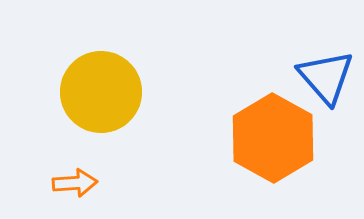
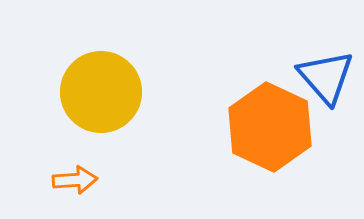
orange hexagon: moved 3 px left, 11 px up; rotated 4 degrees counterclockwise
orange arrow: moved 3 px up
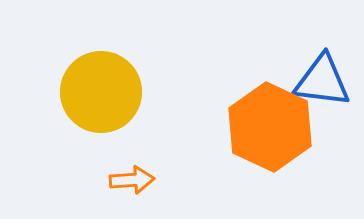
blue triangle: moved 4 px left, 4 px down; rotated 42 degrees counterclockwise
orange arrow: moved 57 px right
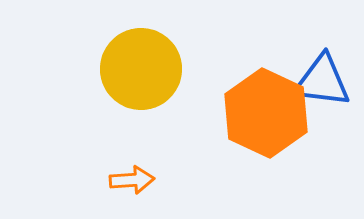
yellow circle: moved 40 px right, 23 px up
orange hexagon: moved 4 px left, 14 px up
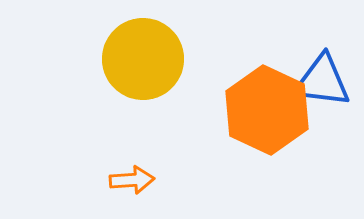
yellow circle: moved 2 px right, 10 px up
orange hexagon: moved 1 px right, 3 px up
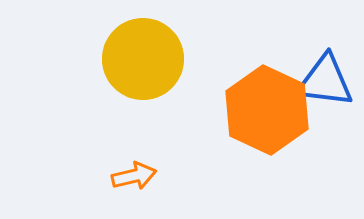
blue triangle: moved 3 px right
orange arrow: moved 2 px right, 4 px up; rotated 9 degrees counterclockwise
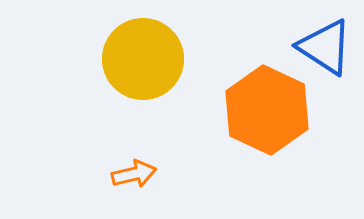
blue triangle: moved 34 px up; rotated 26 degrees clockwise
orange arrow: moved 2 px up
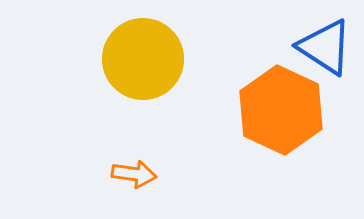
orange hexagon: moved 14 px right
orange arrow: rotated 21 degrees clockwise
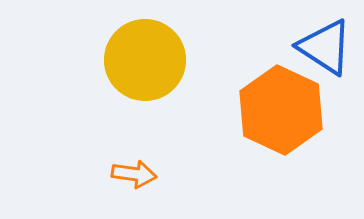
yellow circle: moved 2 px right, 1 px down
